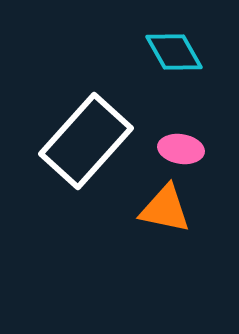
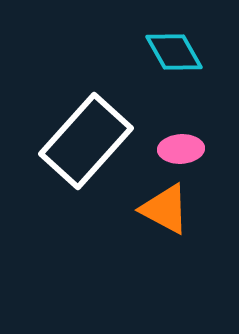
pink ellipse: rotated 12 degrees counterclockwise
orange triangle: rotated 16 degrees clockwise
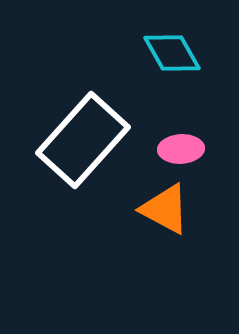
cyan diamond: moved 2 px left, 1 px down
white rectangle: moved 3 px left, 1 px up
